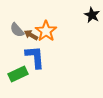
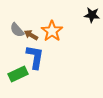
black star: rotated 21 degrees counterclockwise
orange star: moved 6 px right
blue L-shape: rotated 15 degrees clockwise
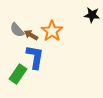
green rectangle: rotated 30 degrees counterclockwise
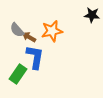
orange star: rotated 25 degrees clockwise
brown arrow: moved 2 px left, 2 px down
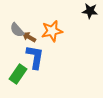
black star: moved 2 px left, 4 px up
